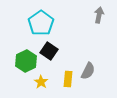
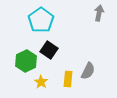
gray arrow: moved 2 px up
cyan pentagon: moved 3 px up
black square: moved 1 px up
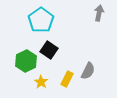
yellow rectangle: moved 1 px left; rotated 21 degrees clockwise
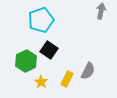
gray arrow: moved 2 px right, 2 px up
cyan pentagon: rotated 15 degrees clockwise
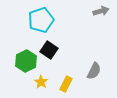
gray arrow: rotated 63 degrees clockwise
gray semicircle: moved 6 px right
yellow rectangle: moved 1 px left, 5 px down
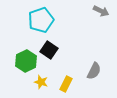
gray arrow: rotated 42 degrees clockwise
yellow star: rotated 16 degrees counterclockwise
